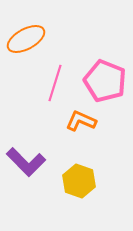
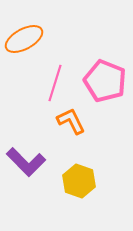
orange ellipse: moved 2 px left
orange L-shape: moved 10 px left; rotated 40 degrees clockwise
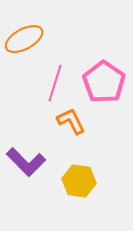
pink pentagon: moved 1 px left, 1 px down; rotated 12 degrees clockwise
yellow hexagon: rotated 12 degrees counterclockwise
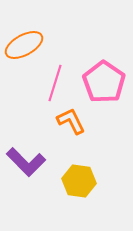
orange ellipse: moved 6 px down
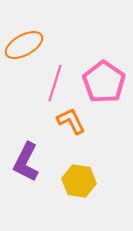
purple L-shape: rotated 72 degrees clockwise
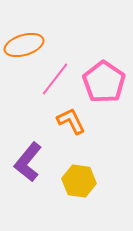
orange ellipse: rotated 12 degrees clockwise
pink line: moved 4 px up; rotated 21 degrees clockwise
purple L-shape: moved 2 px right; rotated 12 degrees clockwise
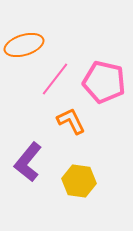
pink pentagon: rotated 21 degrees counterclockwise
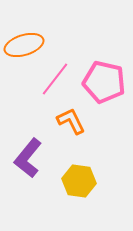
purple L-shape: moved 4 px up
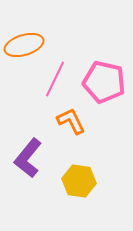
pink line: rotated 12 degrees counterclockwise
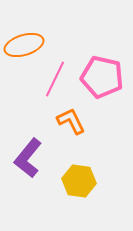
pink pentagon: moved 2 px left, 5 px up
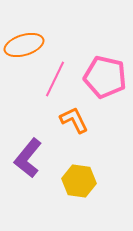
pink pentagon: moved 3 px right
orange L-shape: moved 3 px right, 1 px up
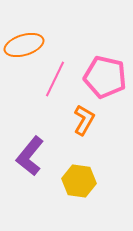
orange L-shape: moved 10 px right; rotated 56 degrees clockwise
purple L-shape: moved 2 px right, 2 px up
